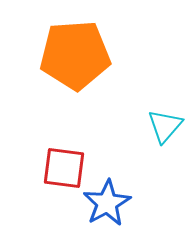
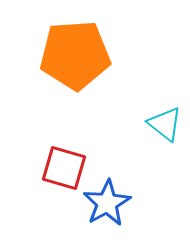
cyan triangle: moved 2 px up; rotated 33 degrees counterclockwise
red square: rotated 9 degrees clockwise
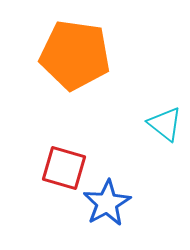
orange pentagon: rotated 12 degrees clockwise
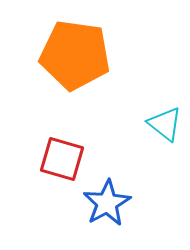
red square: moved 2 px left, 9 px up
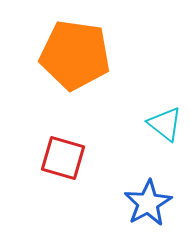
red square: moved 1 px right, 1 px up
blue star: moved 41 px right
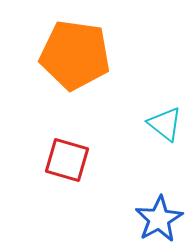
red square: moved 4 px right, 2 px down
blue star: moved 11 px right, 16 px down
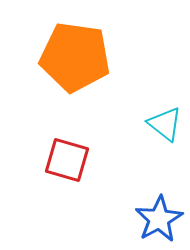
orange pentagon: moved 2 px down
